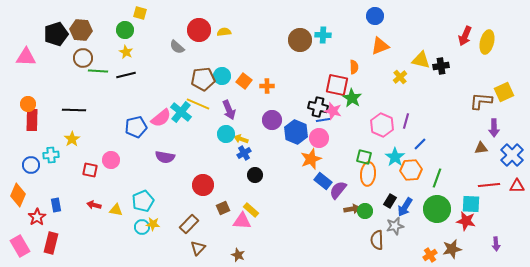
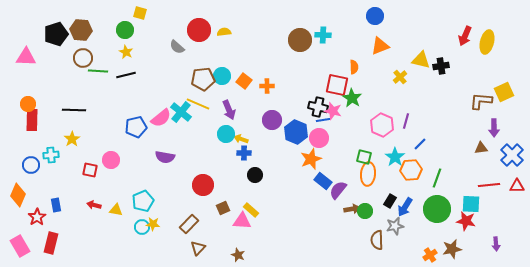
blue cross at (244, 153): rotated 32 degrees clockwise
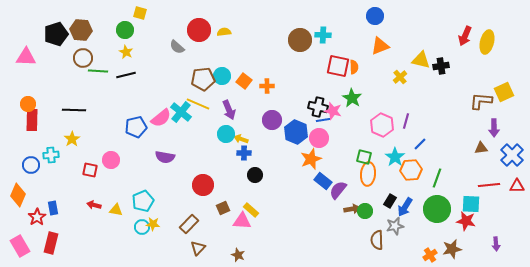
red square at (337, 85): moved 1 px right, 19 px up
blue rectangle at (56, 205): moved 3 px left, 3 px down
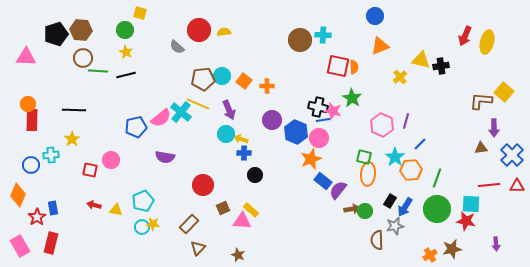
yellow square at (504, 92): rotated 24 degrees counterclockwise
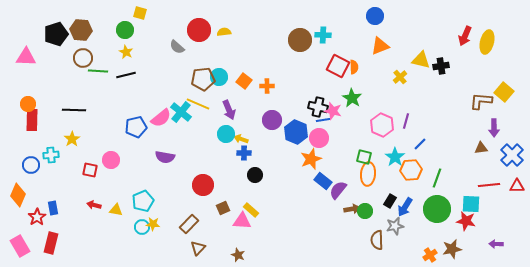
red square at (338, 66): rotated 15 degrees clockwise
cyan circle at (222, 76): moved 3 px left, 1 px down
purple arrow at (496, 244): rotated 96 degrees clockwise
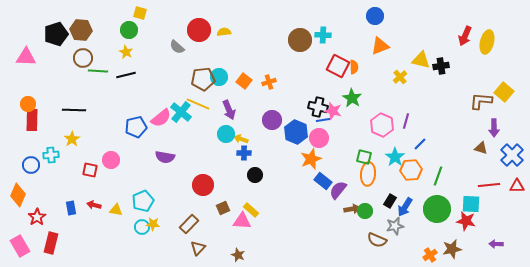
green circle at (125, 30): moved 4 px right
orange cross at (267, 86): moved 2 px right, 4 px up; rotated 16 degrees counterclockwise
brown triangle at (481, 148): rotated 24 degrees clockwise
green line at (437, 178): moved 1 px right, 2 px up
blue rectangle at (53, 208): moved 18 px right
brown semicircle at (377, 240): rotated 66 degrees counterclockwise
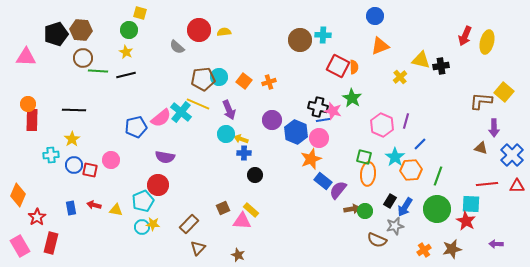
blue circle at (31, 165): moved 43 px right
red circle at (203, 185): moved 45 px left
red line at (489, 185): moved 2 px left, 1 px up
red star at (466, 221): rotated 18 degrees clockwise
orange cross at (430, 255): moved 6 px left, 5 px up
